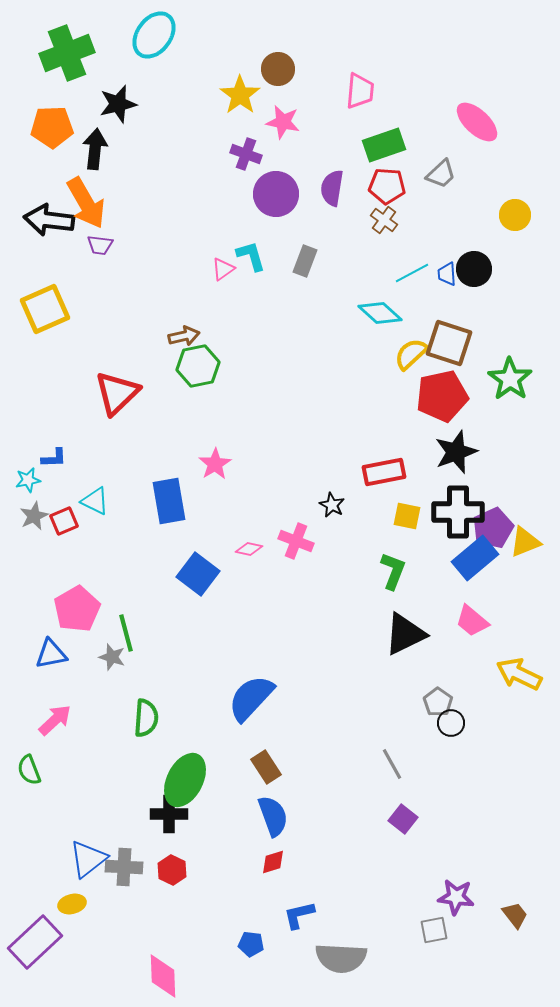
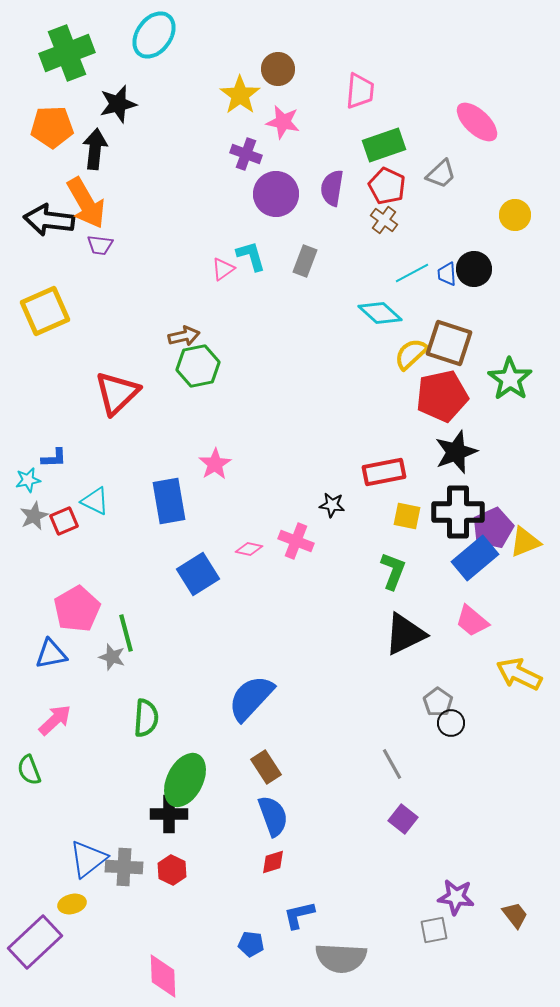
red pentagon at (387, 186): rotated 21 degrees clockwise
yellow square at (45, 309): moved 2 px down
black star at (332, 505): rotated 20 degrees counterclockwise
blue square at (198, 574): rotated 21 degrees clockwise
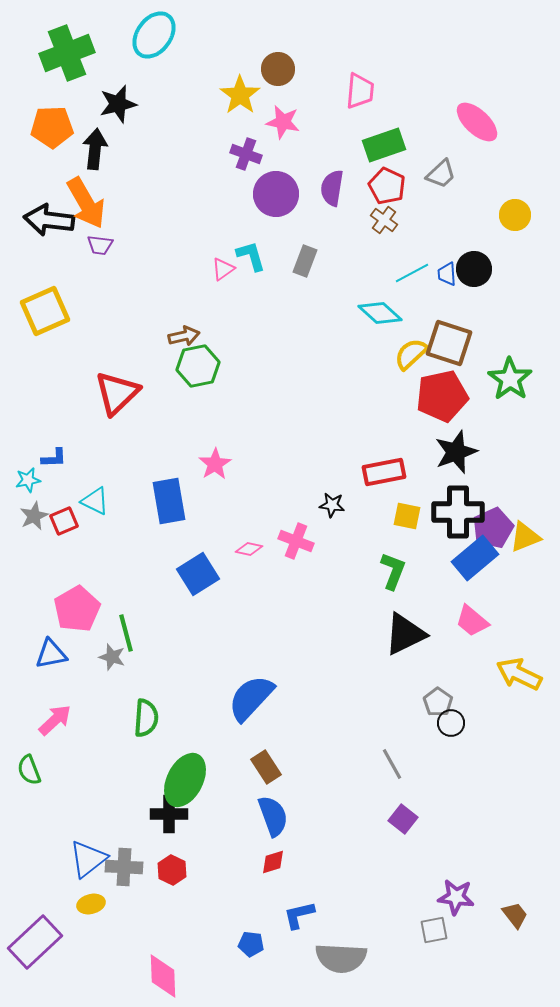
yellow triangle at (525, 542): moved 5 px up
yellow ellipse at (72, 904): moved 19 px right
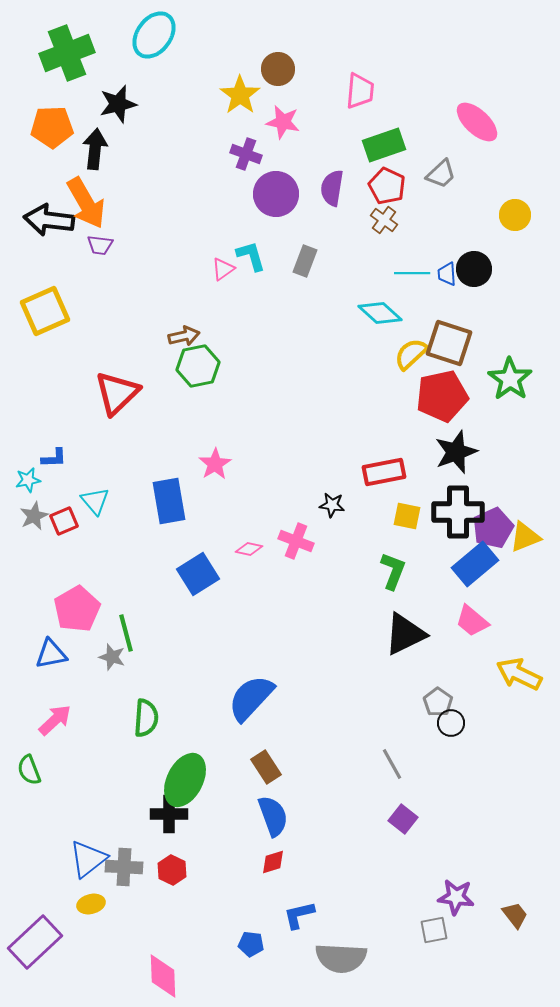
cyan line at (412, 273): rotated 28 degrees clockwise
cyan triangle at (95, 501): rotated 24 degrees clockwise
blue rectangle at (475, 558): moved 6 px down
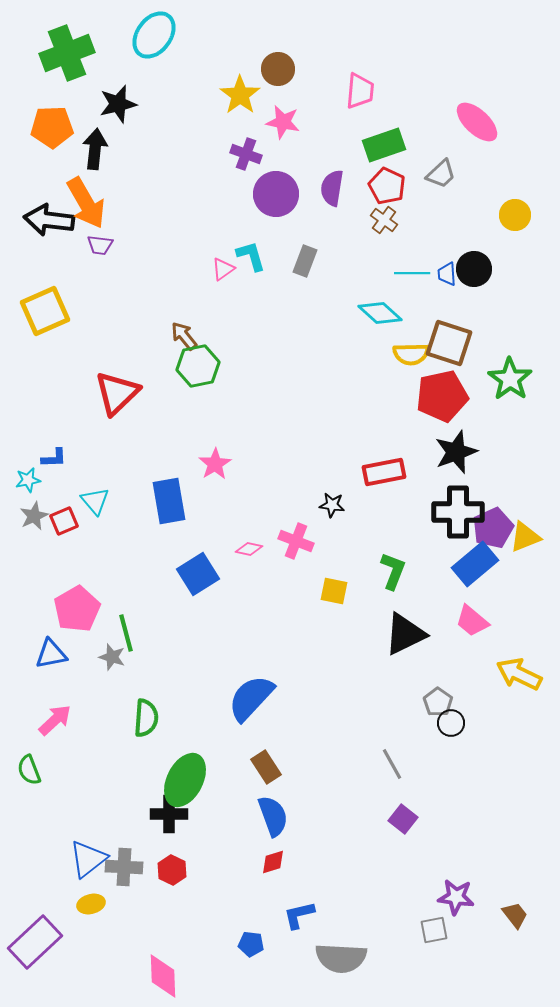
brown arrow at (184, 336): rotated 116 degrees counterclockwise
yellow semicircle at (411, 354): rotated 138 degrees counterclockwise
yellow square at (407, 516): moved 73 px left, 75 px down
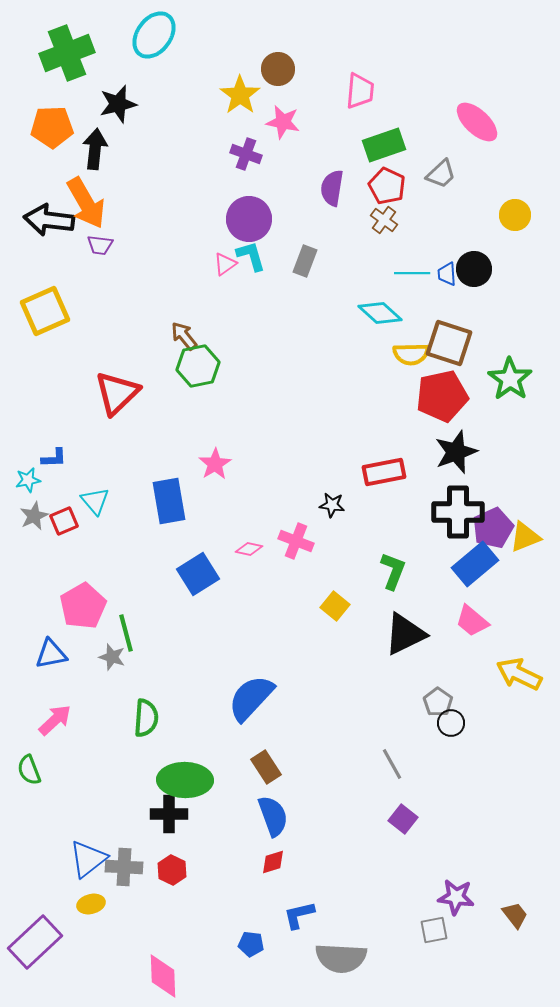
purple circle at (276, 194): moved 27 px left, 25 px down
pink triangle at (223, 269): moved 2 px right, 5 px up
yellow square at (334, 591): moved 1 px right, 15 px down; rotated 28 degrees clockwise
pink pentagon at (77, 609): moved 6 px right, 3 px up
green ellipse at (185, 780): rotated 64 degrees clockwise
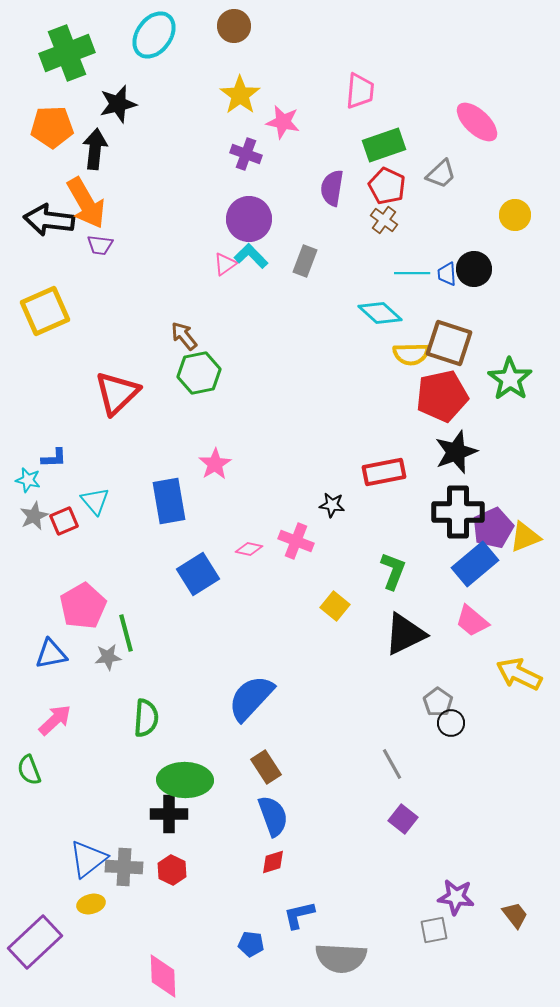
brown circle at (278, 69): moved 44 px left, 43 px up
cyan L-shape at (251, 256): rotated 28 degrees counterclockwise
green hexagon at (198, 366): moved 1 px right, 7 px down
cyan star at (28, 480): rotated 25 degrees clockwise
gray star at (112, 657): moved 4 px left; rotated 24 degrees counterclockwise
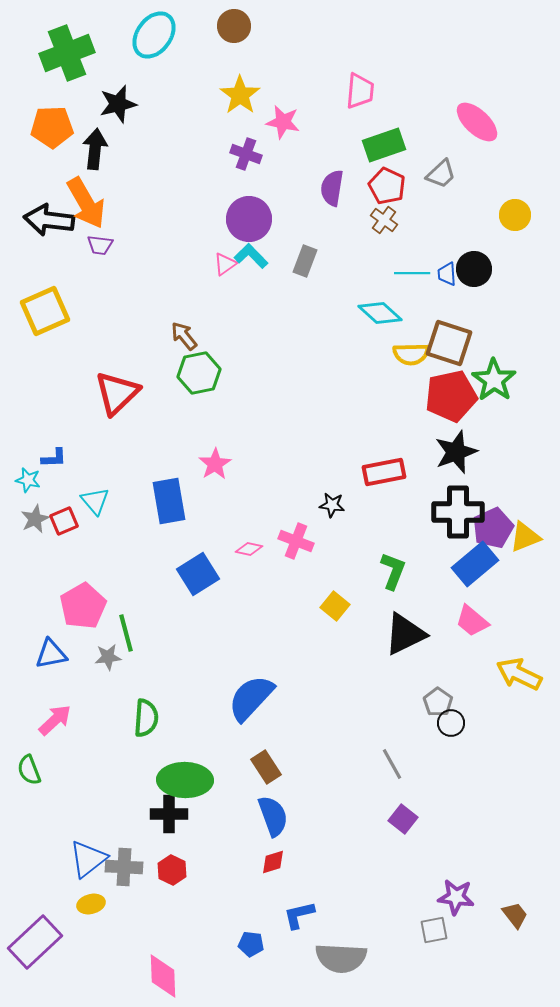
green star at (510, 379): moved 16 px left, 1 px down
red pentagon at (442, 396): moved 9 px right
gray star at (34, 516): moved 1 px right, 3 px down
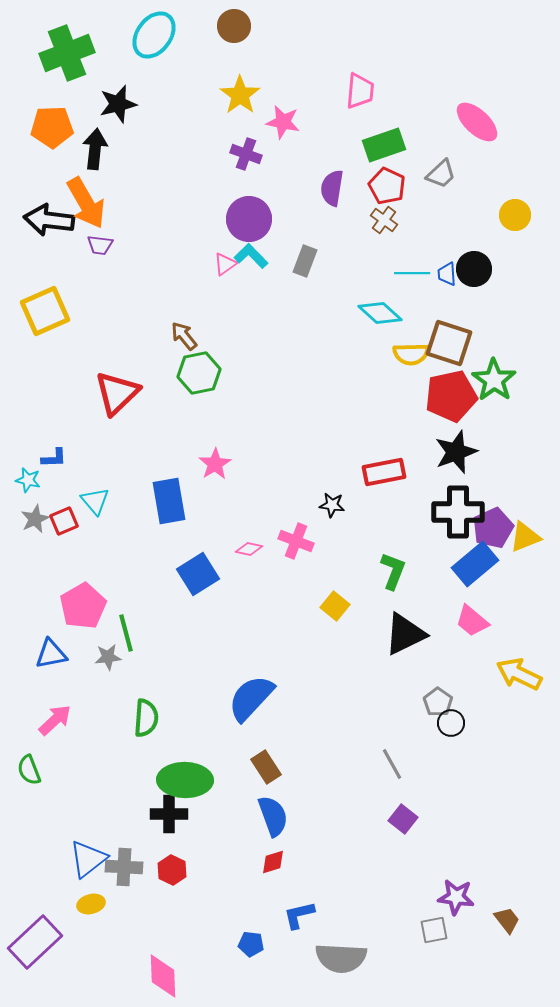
brown trapezoid at (515, 915): moved 8 px left, 5 px down
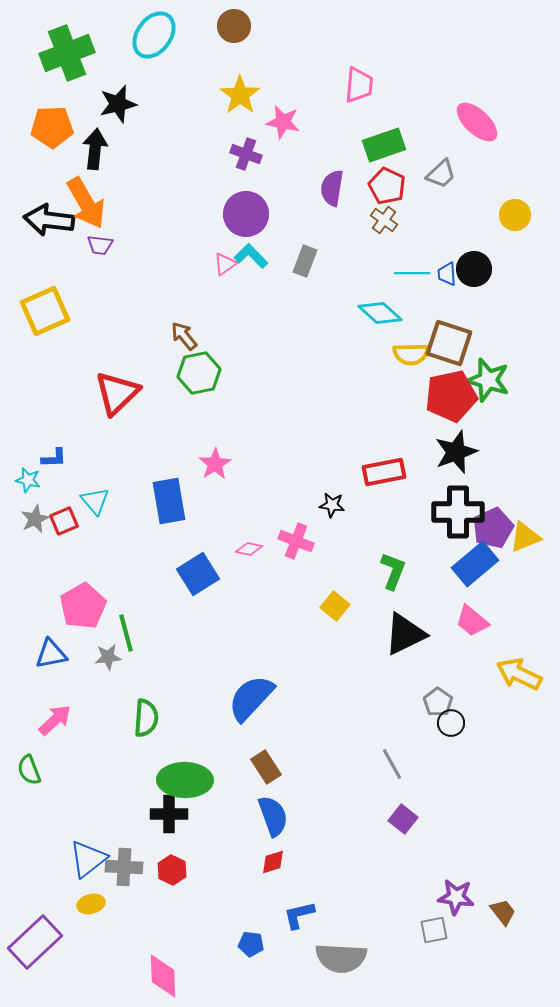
pink trapezoid at (360, 91): moved 1 px left, 6 px up
purple circle at (249, 219): moved 3 px left, 5 px up
green star at (494, 380): moved 6 px left; rotated 18 degrees counterclockwise
brown trapezoid at (507, 920): moved 4 px left, 8 px up
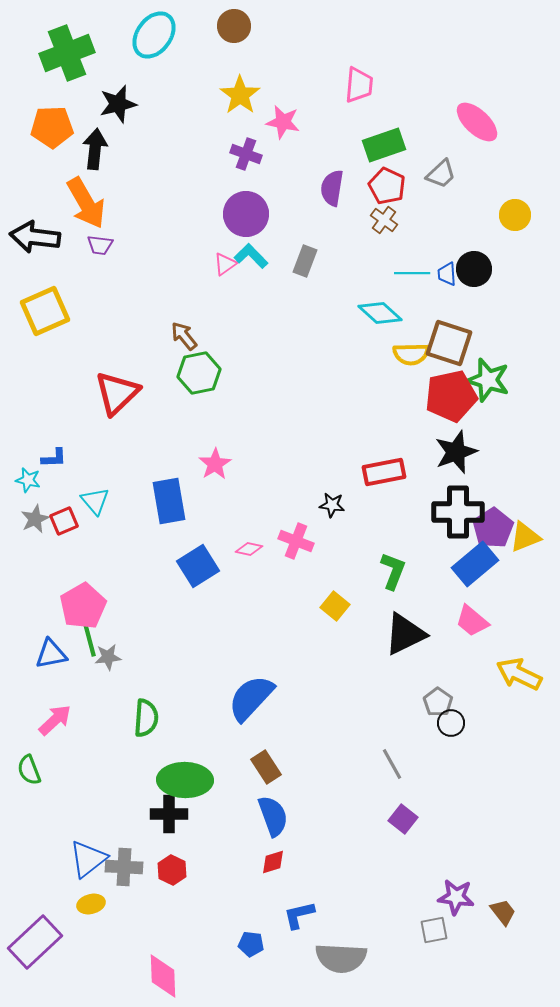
black arrow at (49, 220): moved 14 px left, 17 px down
purple pentagon at (493, 528): rotated 9 degrees counterclockwise
blue square at (198, 574): moved 8 px up
green line at (126, 633): moved 37 px left, 5 px down
